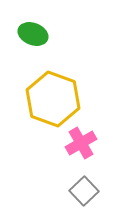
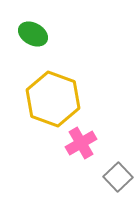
green ellipse: rotated 8 degrees clockwise
gray square: moved 34 px right, 14 px up
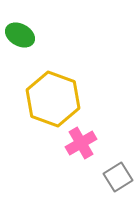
green ellipse: moved 13 px left, 1 px down
gray square: rotated 12 degrees clockwise
